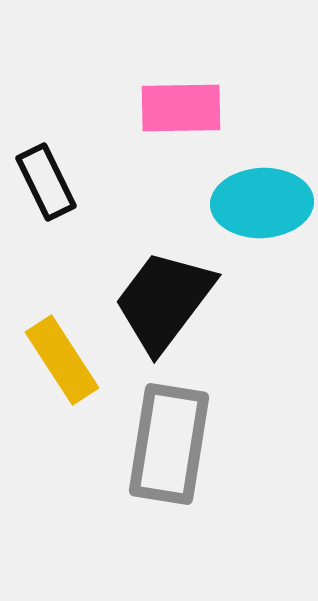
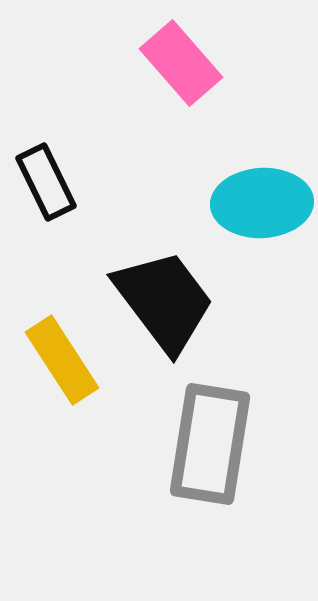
pink rectangle: moved 45 px up; rotated 50 degrees clockwise
black trapezoid: rotated 106 degrees clockwise
gray rectangle: moved 41 px right
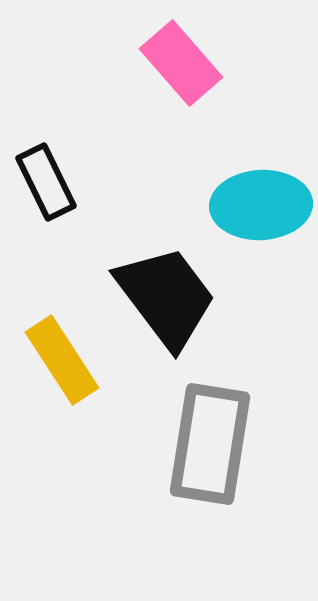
cyan ellipse: moved 1 px left, 2 px down
black trapezoid: moved 2 px right, 4 px up
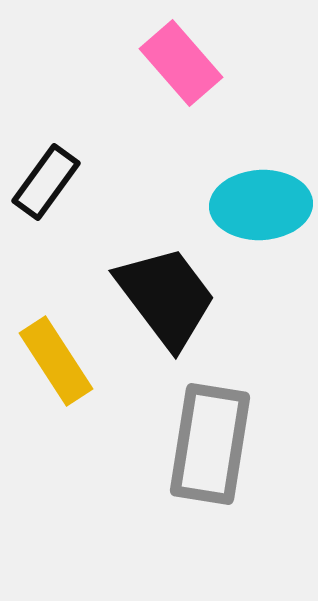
black rectangle: rotated 62 degrees clockwise
yellow rectangle: moved 6 px left, 1 px down
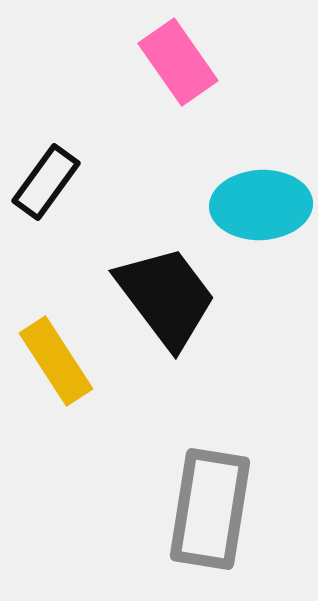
pink rectangle: moved 3 px left, 1 px up; rotated 6 degrees clockwise
gray rectangle: moved 65 px down
